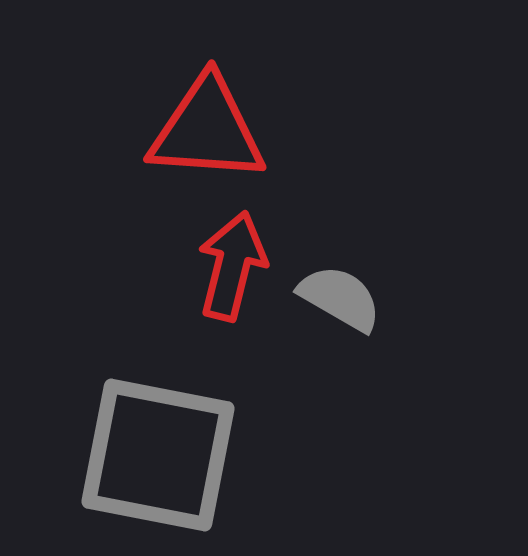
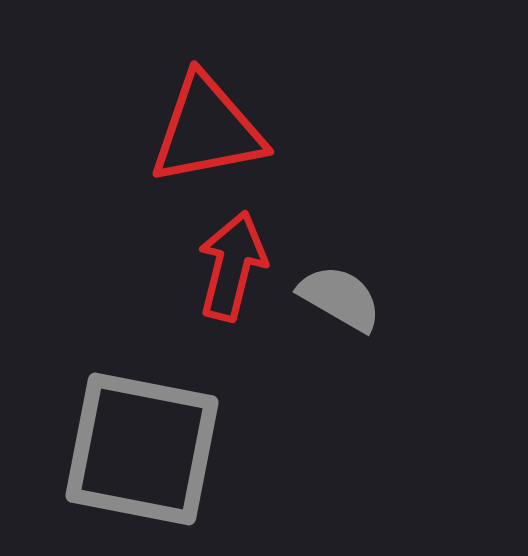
red triangle: rotated 15 degrees counterclockwise
gray square: moved 16 px left, 6 px up
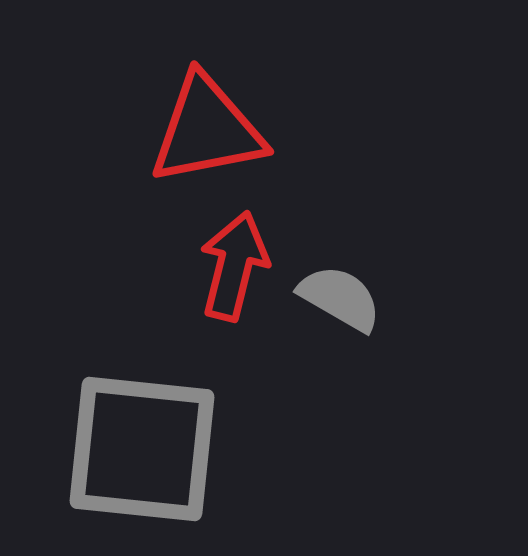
red arrow: moved 2 px right
gray square: rotated 5 degrees counterclockwise
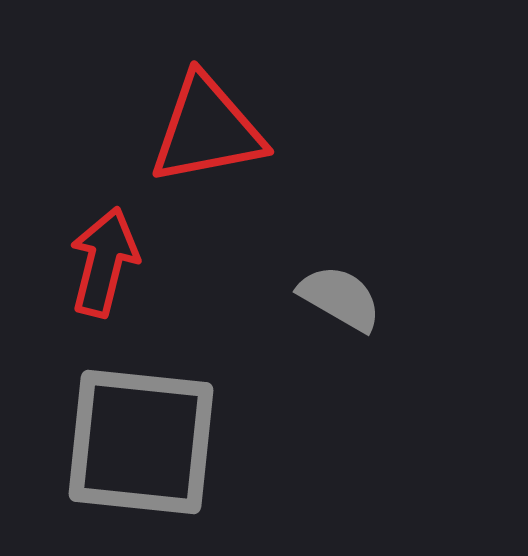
red arrow: moved 130 px left, 4 px up
gray square: moved 1 px left, 7 px up
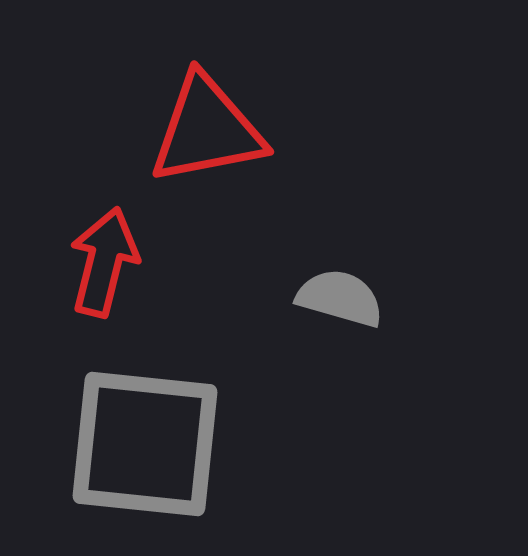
gray semicircle: rotated 14 degrees counterclockwise
gray square: moved 4 px right, 2 px down
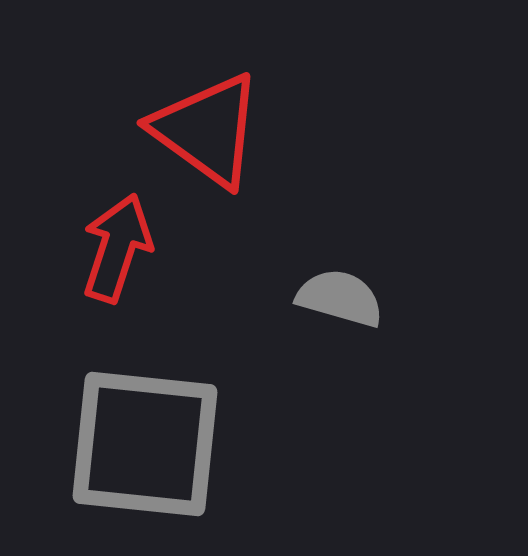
red triangle: rotated 47 degrees clockwise
red arrow: moved 13 px right, 14 px up; rotated 4 degrees clockwise
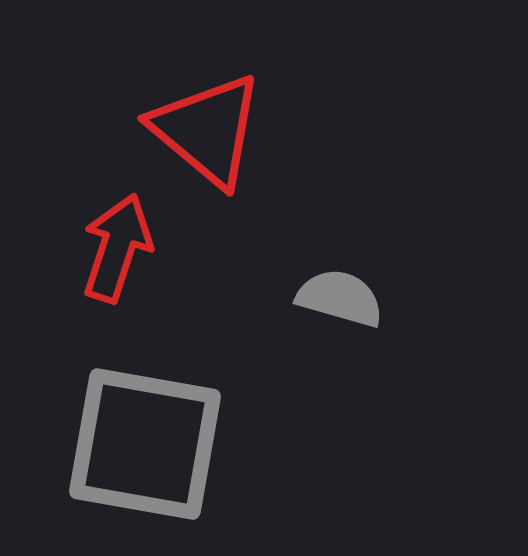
red triangle: rotated 4 degrees clockwise
gray square: rotated 4 degrees clockwise
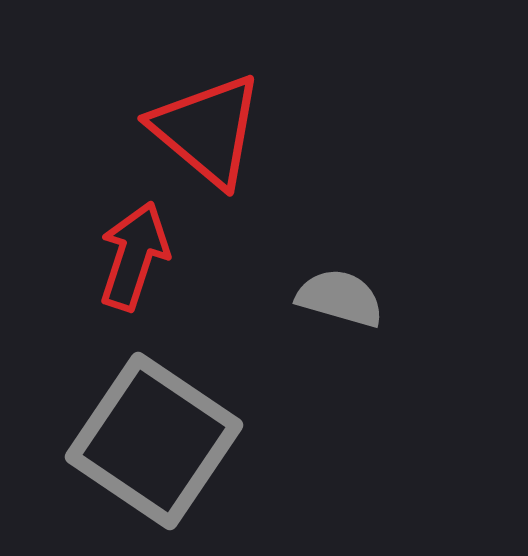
red arrow: moved 17 px right, 8 px down
gray square: moved 9 px right, 3 px up; rotated 24 degrees clockwise
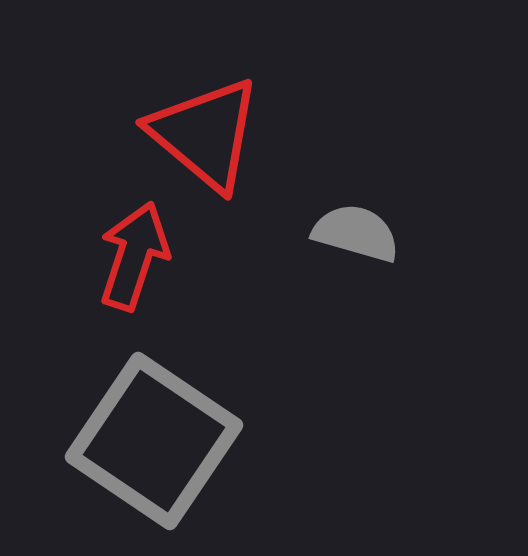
red triangle: moved 2 px left, 4 px down
gray semicircle: moved 16 px right, 65 px up
